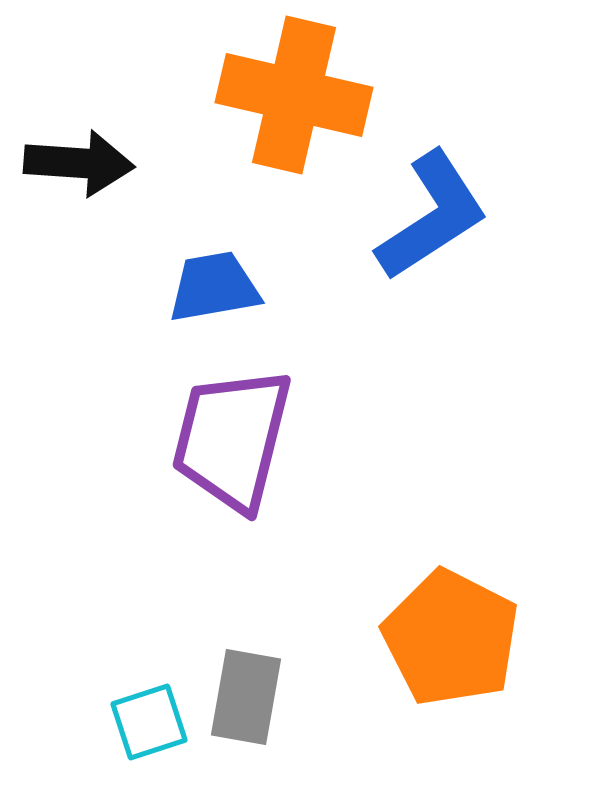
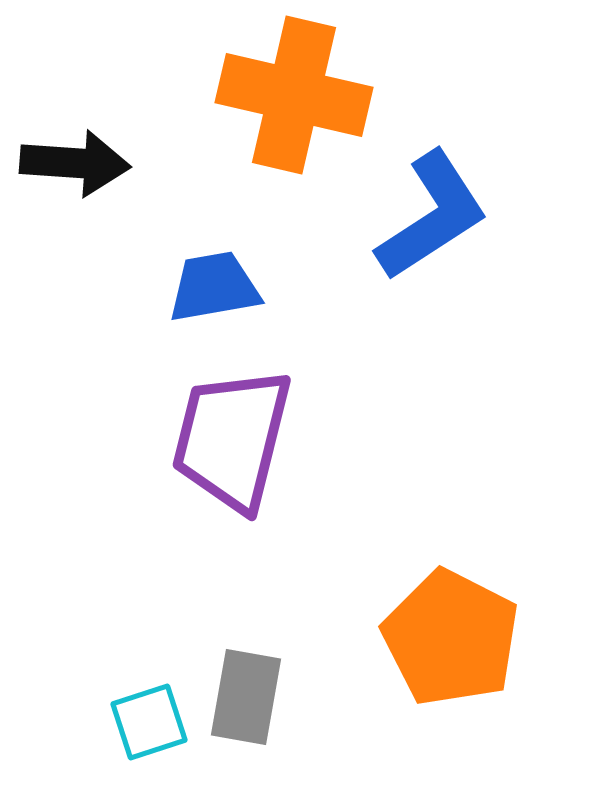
black arrow: moved 4 px left
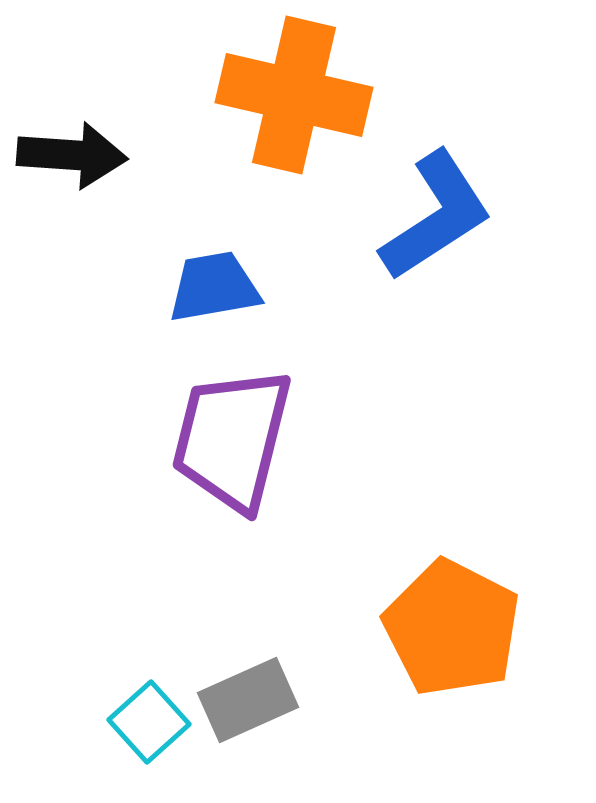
black arrow: moved 3 px left, 8 px up
blue L-shape: moved 4 px right
orange pentagon: moved 1 px right, 10 px up
gray rectangle: moved 2 px right, 3 px down; rotated 56 degrees clockwise
cyan square: rotated 24 degrees counterclockwise
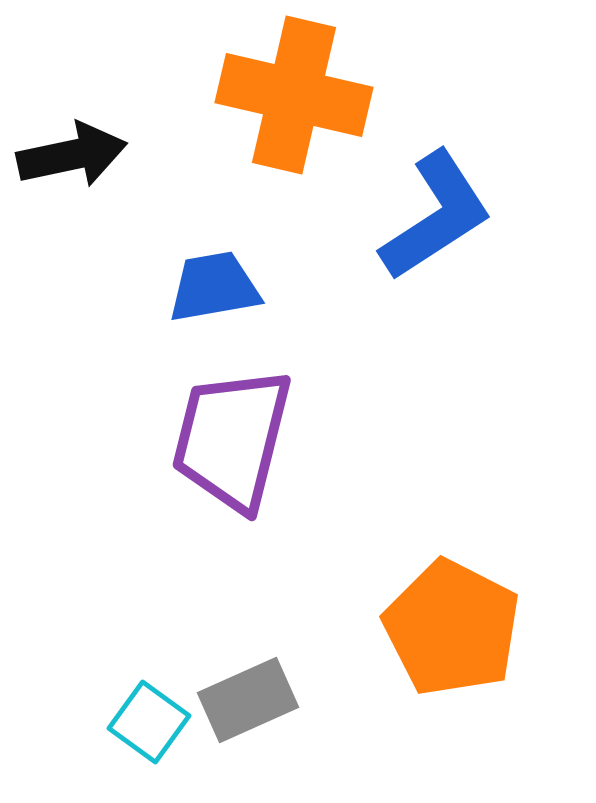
black arrow: rotated 16 degrees counterclockwise
cyan square: rotated 12 degrees counterclockwise
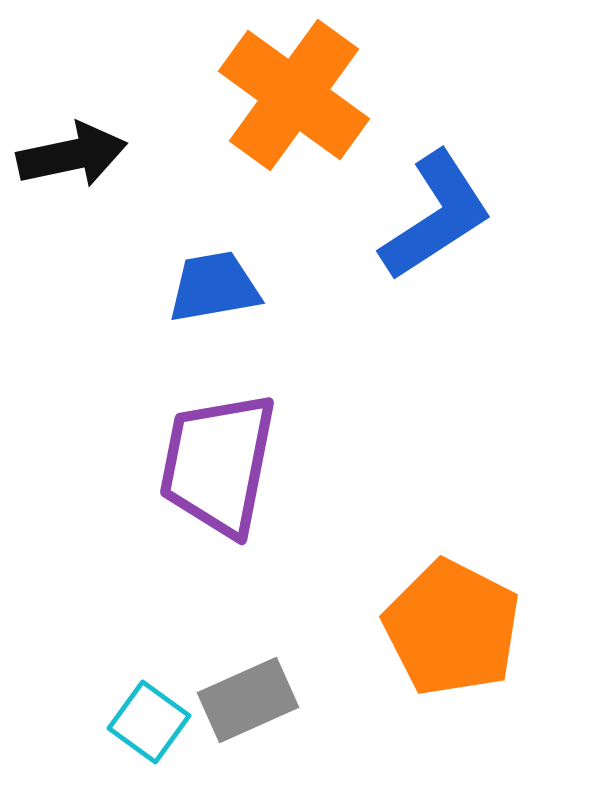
orange cross: rotated 23 degrees clockwise
purple trapezoid: moved 14 px left, 25 px down; rotated 3 degrees counterclockwise
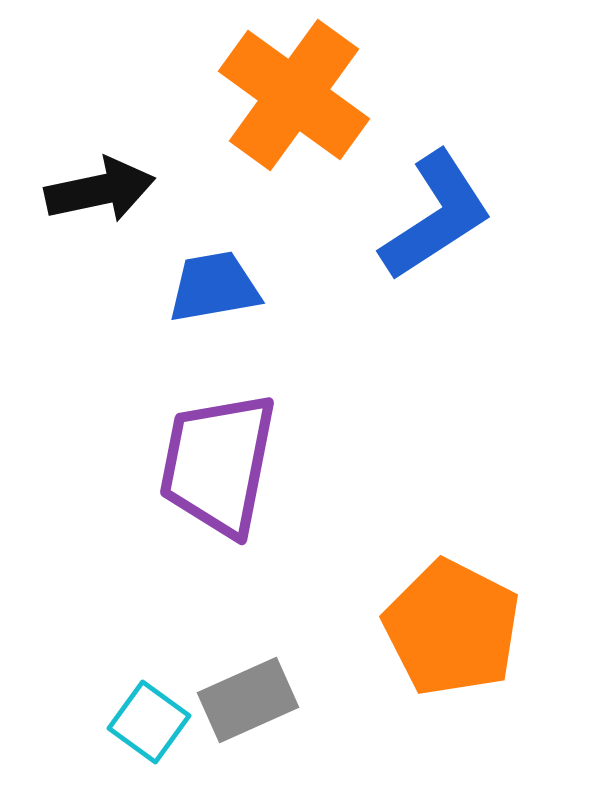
black arrow: moved 28 px right, 35 px down
